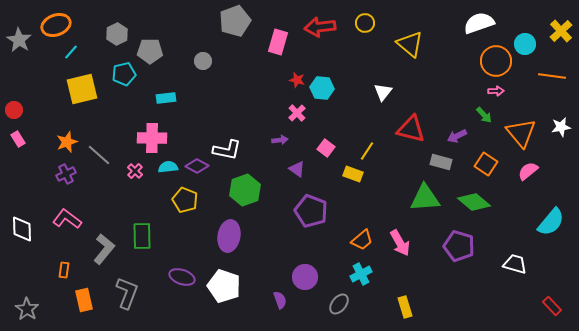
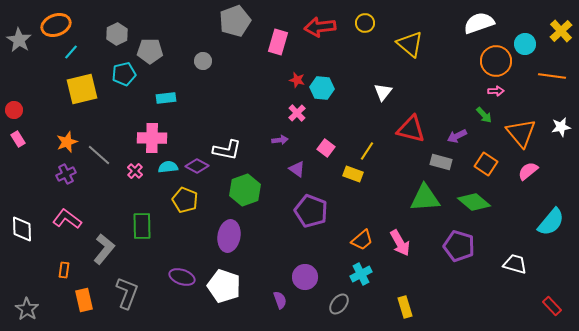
green rectangle at (142, 236): moved 10 px up
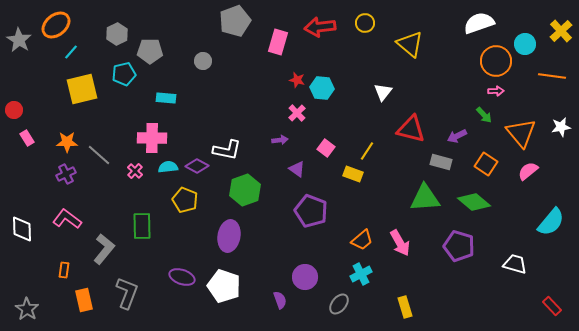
orange ellipse at (56, 25): rotated 20 degrees counterclockwise
cyan rectangle at (166, 98): rotated 12 degrees clockwise
pink rectangle at (18, 139): moved 9 px right, 1 px up
orange star at (67, 142): rotated 20 degrees clockwise
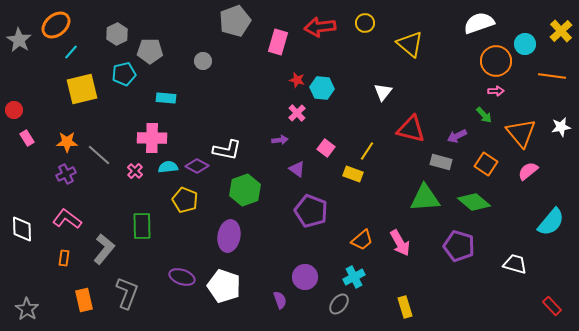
orange rectangle at (64, 270): moved 12 px up
cyan cross at (361, 274): moved 7 px left, 3 px down
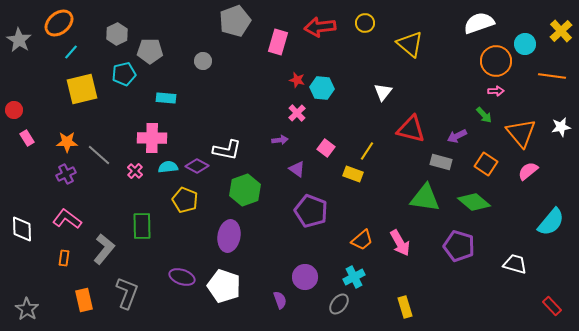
orange ellipse at (56, 25): moved 3 px right, 2 px up
green triangle at (425, 198): rotated 12 degrees clockwise
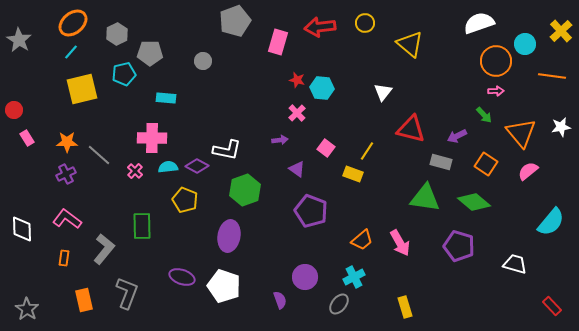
orange ellipse at (59, 23): moved 14 px right
gray pentagon at (150, 51): moved 2 px down
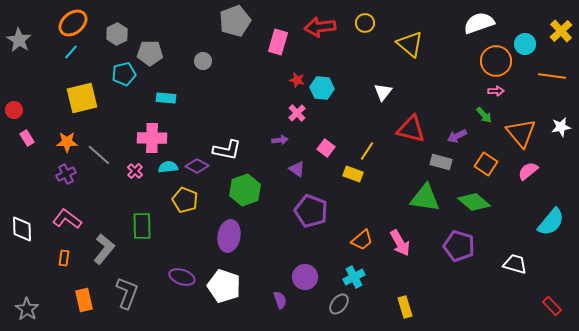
yellow square at (82, 89): moved 9 px down
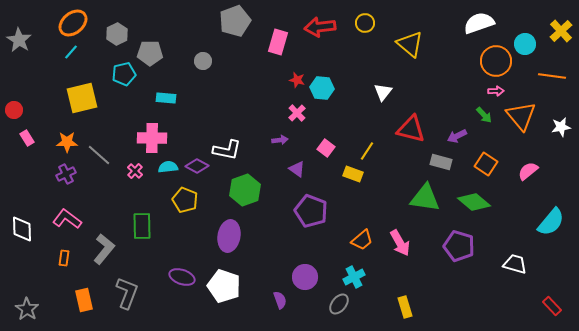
orange triangle at (521, 133): moved 17 px up
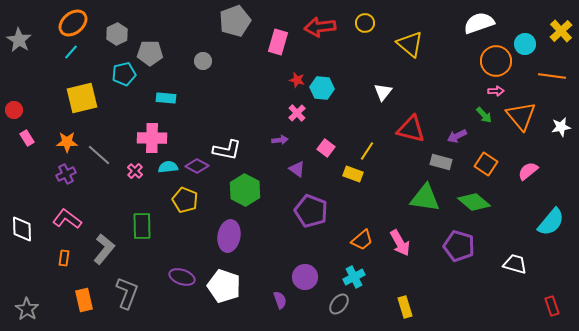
green hexagon at (245, 190): rotated 12 degrees counterclockwise
red rectangle at (552, 306): rotated 24 degrees clockwise
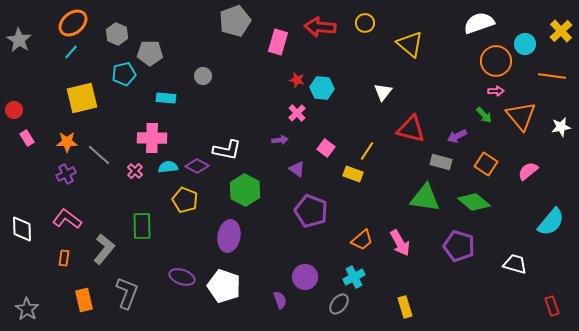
red arrow at (320, 27): rotated 12 degrees clockwise
gray hexagon at (117, 34): rotated 10 degrees counterclockwise
gray circle at (203, 61): moved 15 px down
